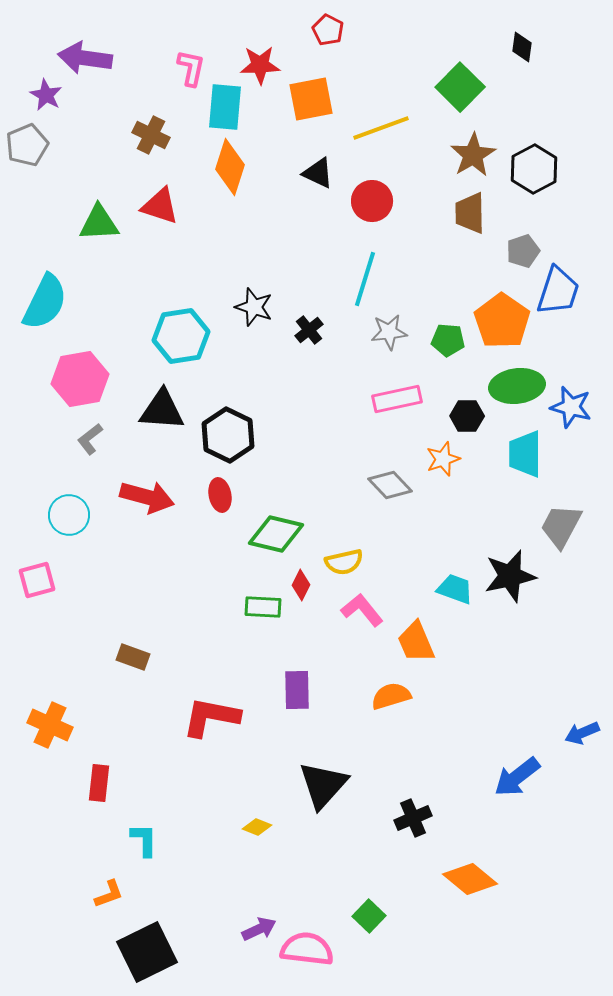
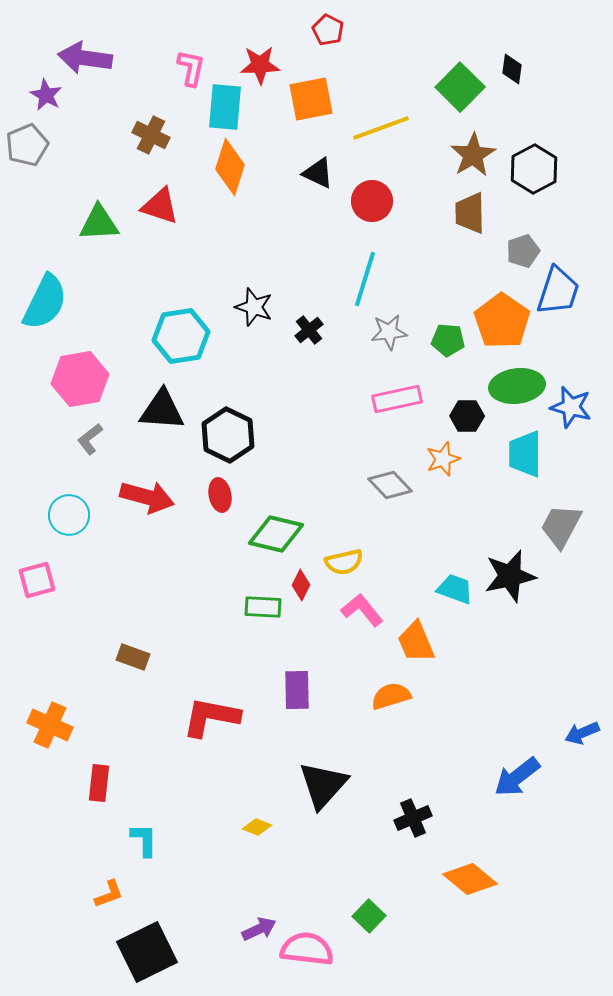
black diamond at (522, 47): moved 10 px left, 22 px down
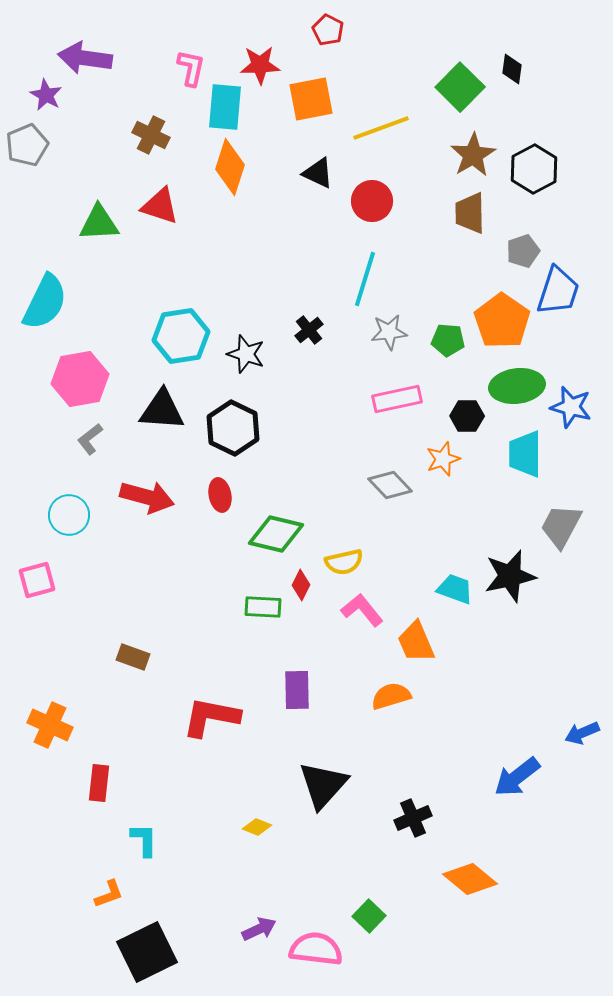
black star at (254, 307): moved 8 px left, 47 px down
black hexagon at (228, 435): moved 5 px right, 7 px up
pink semicircle at (307, 949): moved 9 px right
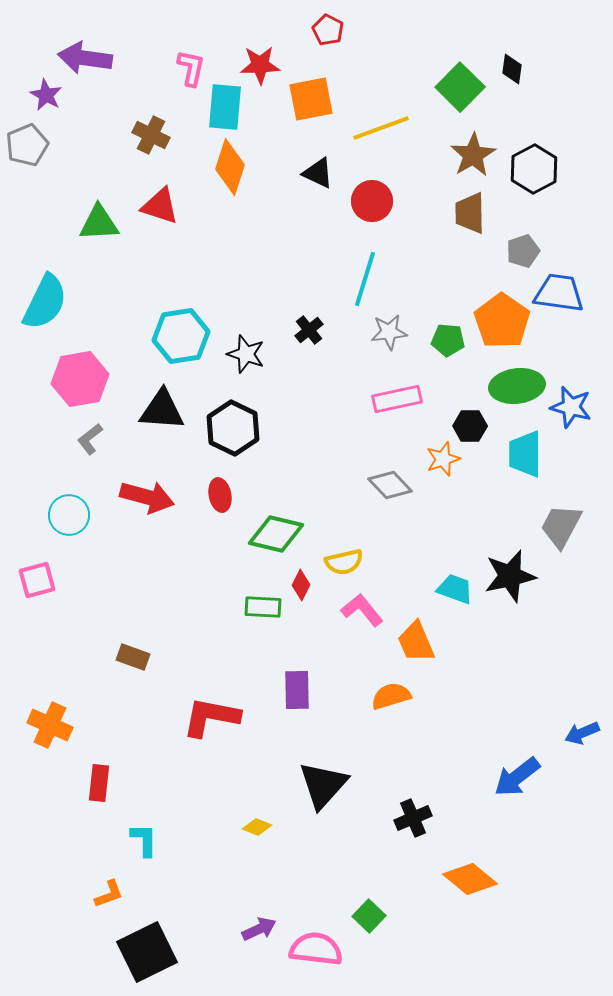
blue trapezoid at (558, 291): moved 1 px right, 2 px down; rotated 100 degrees counterclockwise
black hexagon at (467, 416): moved 3 px right, 10 px down
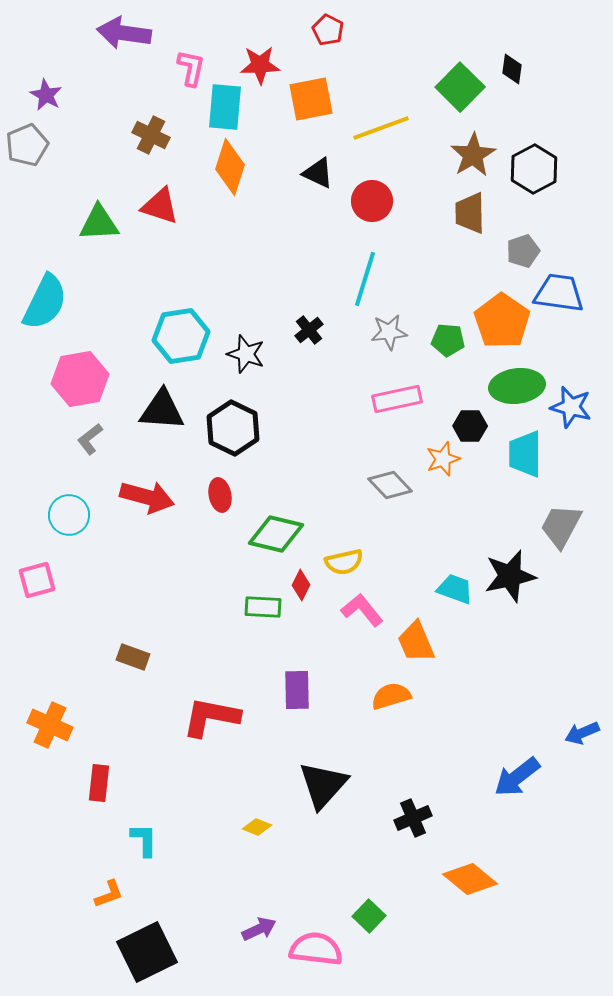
purple arrow at (85, 58): moved 39 px right, 25 px up
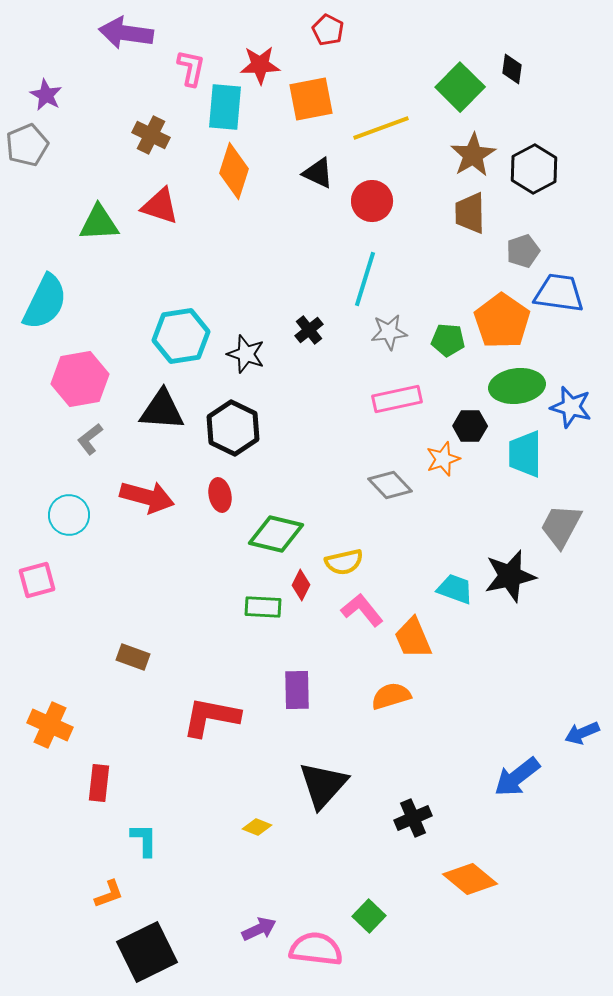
purple arrow at (124, 33): moved 2 px right
orange diamond at (230, 167): moved 4 px right, 4 px down
orange trapezoid at (416, 642): moved 3 px left, 4 px up
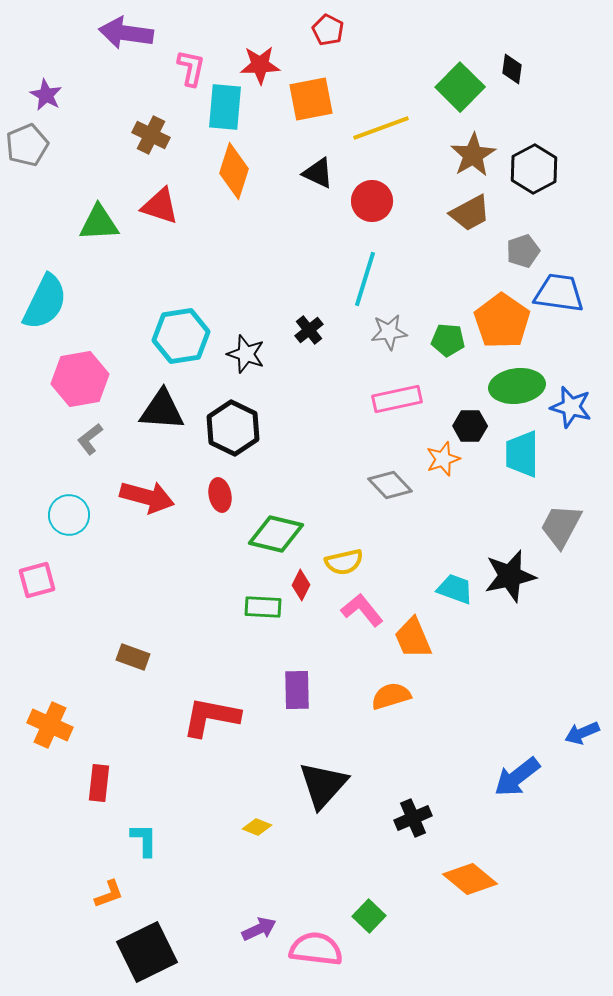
brown trapezoid at (470, 213): rotated 117 degrees counterclockwise
cyan trapezoid at (525, 454): moved 3 px left
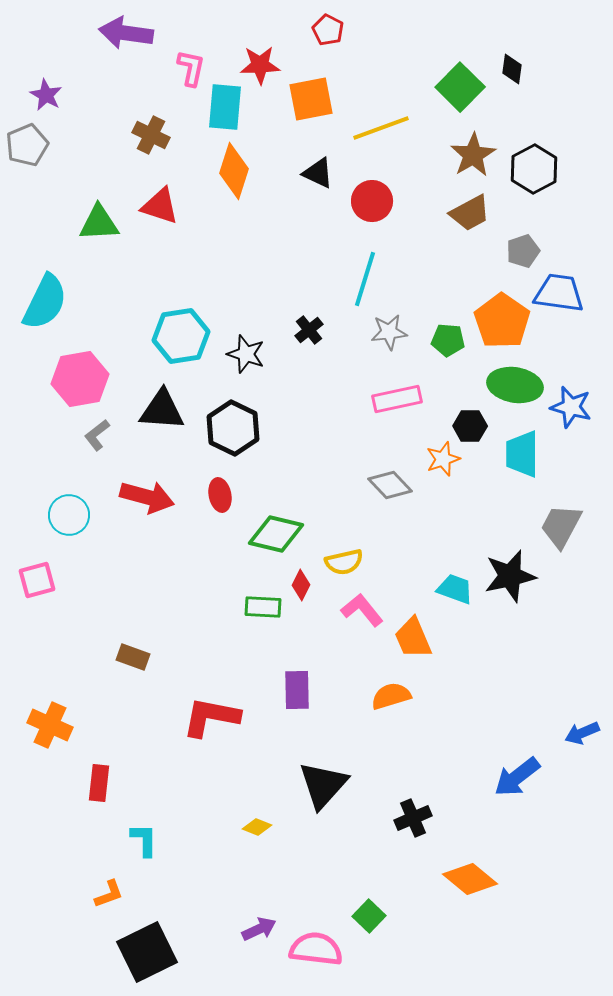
green ellipse at (517, 386): moved 2 px left, 1 px up; rotated 16 degrees clockwise
gray L-shape at (90, 439): moved 7 px right, 4 px up
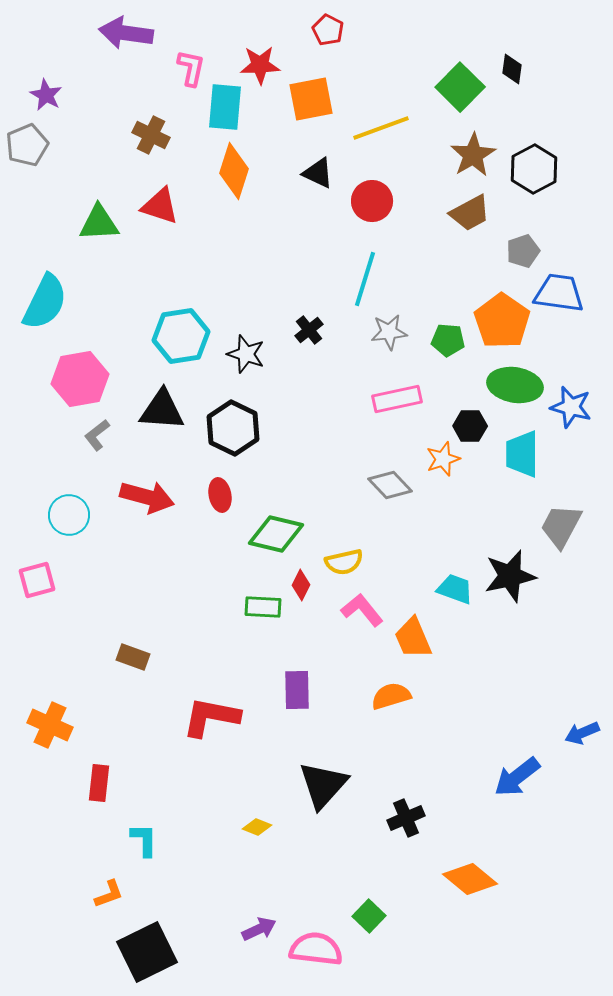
black cross at (413, 818): moved 7 px left
